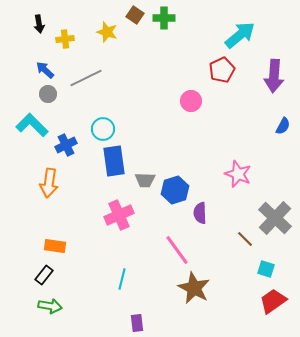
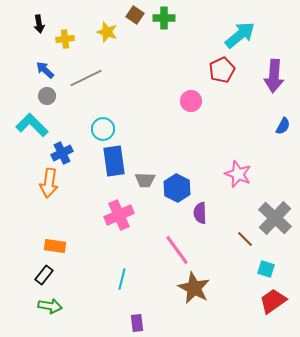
gray circle: moved 1 px left, 2 px down
blue cross: moved 4 px left, 8 px down
blue hexagon: moved 2 px right, 2 px up; rotated 16 degrees counterclockwise
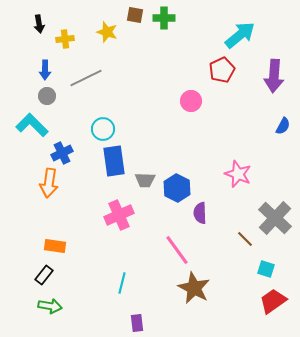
brown square: rotated 24 degrees counterclockwise
blue arrow: rotated 132 degrees counterclockwise
cyan line: moved 4 px down
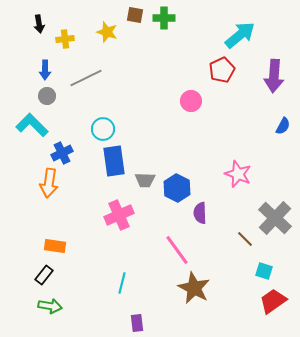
cyan square: moved 2 px left, 2 px down
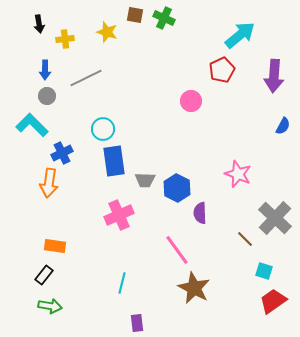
green cross: rotated 25 degrees clockwise
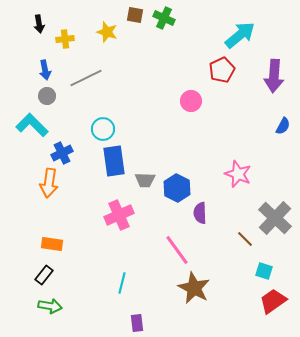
blue arrow: rotated 12 degrees counterclockwise
orange rectangle: moved 3 px left, 2 px up
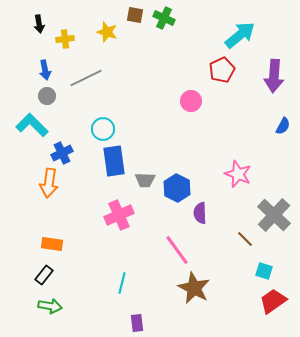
gray cross: moved 1 px left, 3 px up
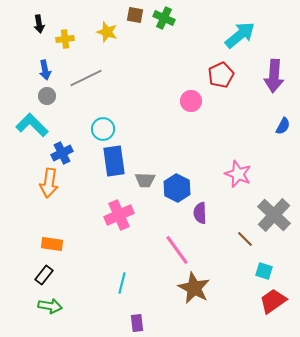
red pentagon: moved 1 px left, 5 px down
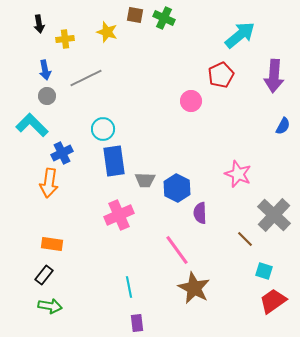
cyan line: moved 7 px right, 4 px down; rotated 25 degrees counterclockwise
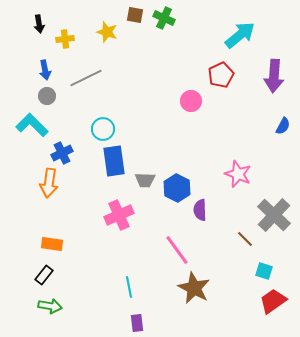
purple semicircle: moved 3 px up
